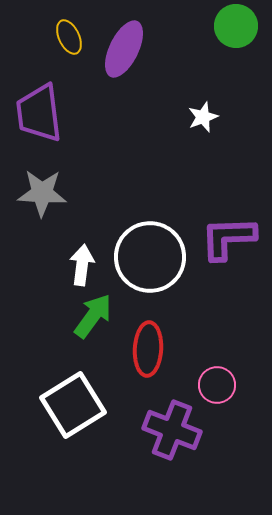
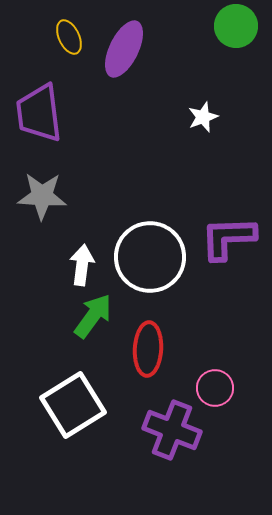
gray star: moved 3 px down
pink circle: moved 2 px left, 3 px down
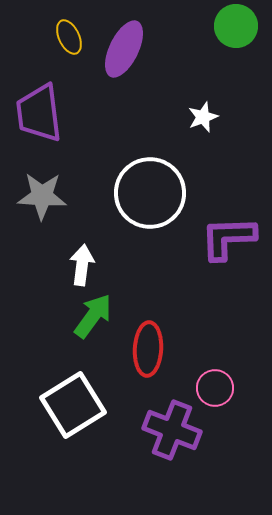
white circle: moved 64 px up
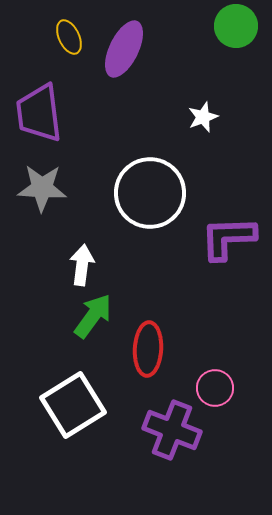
gray star: moved 8 px up
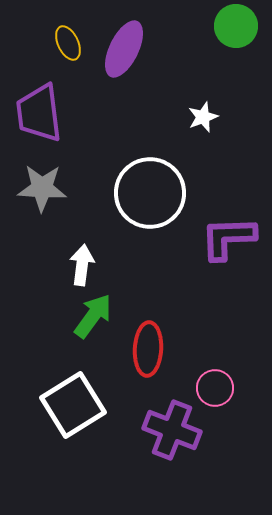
yellow ellipse: moved 1 px left, 6 px down
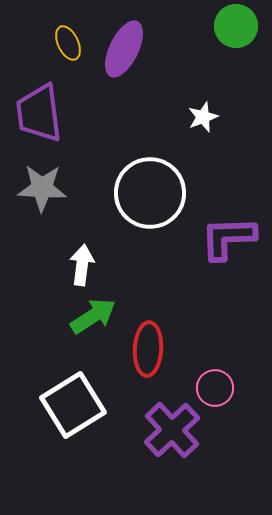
green arrow: rotated 21 degrees clockwise
purple cross: rotated 26 degrees clockwise
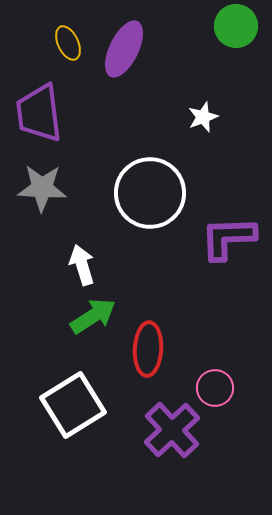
white arrow: rotated 24 degrees counterclockwise
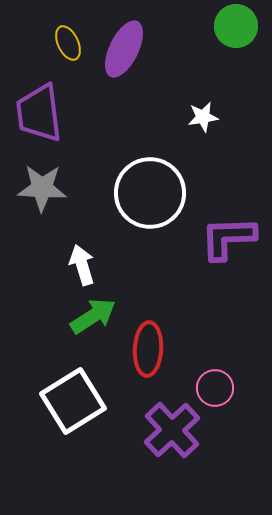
white star: rotated 12 degrees clockwise
white square: moved 4 px up
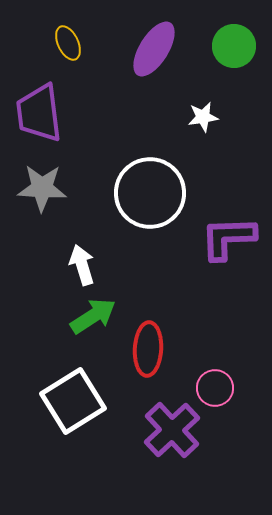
green circle: moved 2 px left, 20 px down
purple ellipse: moved 30 px right; rotated 6 degrees clockwise
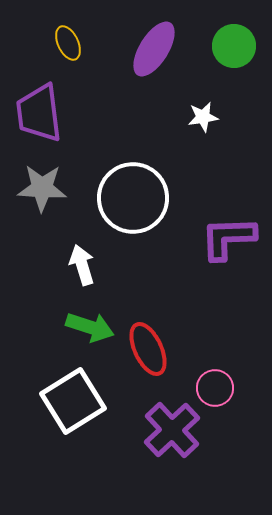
white circle: moved 17 px left, 5 px down
green arrow: moved 3 px left, 11 px down; rotated 51 degrees clockwise
red ellipse: rotated 28 degrees counterclockwise
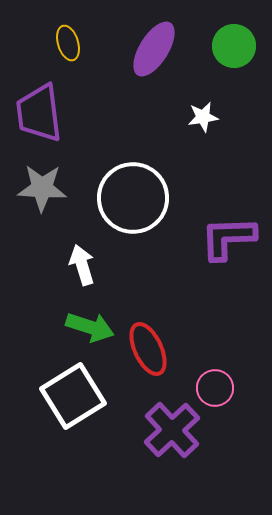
yellow ellipse: rotated 8 degrees clockwise
white square: moved 5 px up
